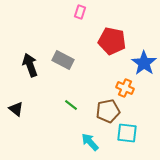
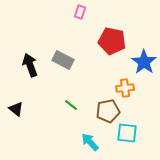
blue star: moved 1 px up
orange cross: rotated 30 degrees counterclockwise
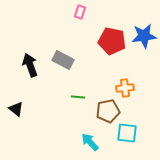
blue star: moved 26 px up; rotated 30 degrees clockwise
green line: moved 7 px right, 8 px up; rotated 32 degrees counterclockwise
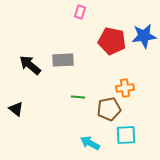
gray rectangle: rotated 30 degrees counterclockwise
black arrow: rotated 30 degrees counterclockwise
brown pentagon: moved 1 px right, 2 px up
cyan square: moved 1 px left, 2 px down; rotated 10 degrees counterclockwise
cyan arrow: moved 1 px down; rotated 18 degrees counterclockwise
